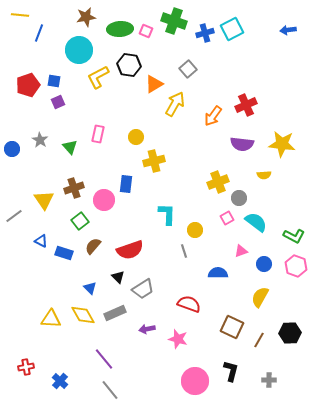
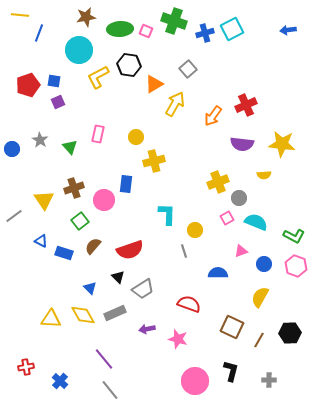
cyan semicircle at (256, 222): rotated 15 degrees counterclockwise
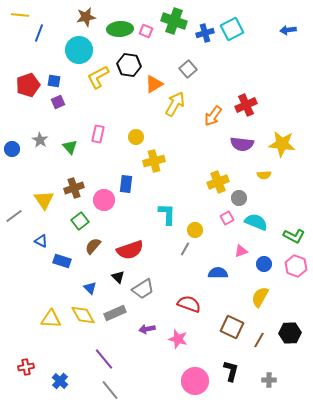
gray line at (184, 251): moved 1 px right, 2 px up; rotated 48 degrees clockwise
blue rectangle at (64, 253): moved 2 px left, 8 px down
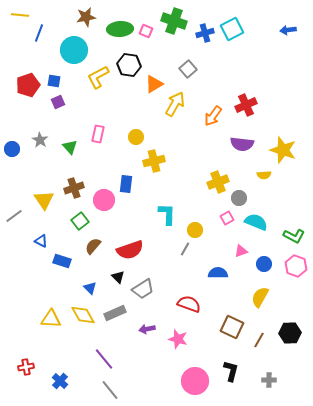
cyan circle at (79, 50): moved 5 px left
yellow star at (282, 144): moved 1 px right, 6 px down; rotated 12 degrees clockwise
